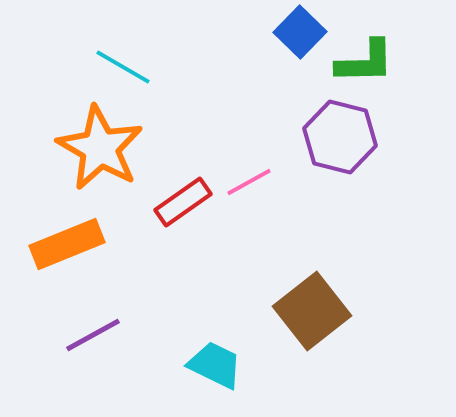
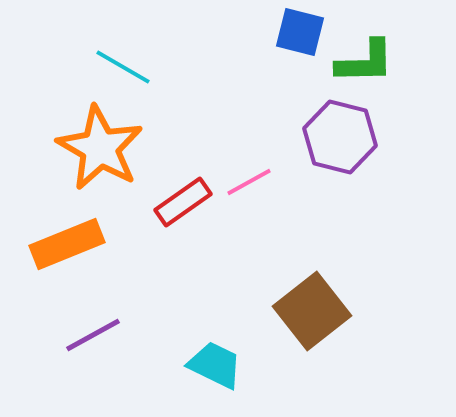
blue square: rotated 30 degrees counterclockwise
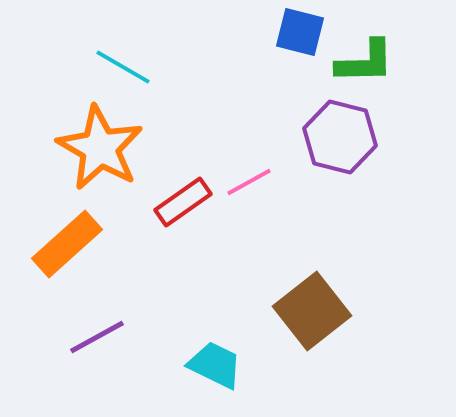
orange rectangle: rotated 20 degrees counterclockwise
purple line: moved 4 px right, 2 px down
